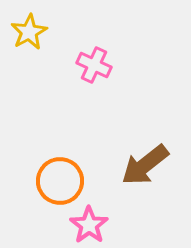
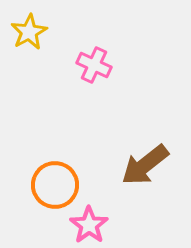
orange circle: moved 5 px left, 4 px down
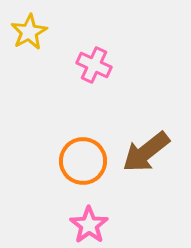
brown arrow: moved 1 px right, 13 px up
orange circle: moved 28 px right, 24 px up
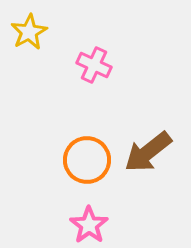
brown arrow: moved 2 px right
orange circle: moved 4 px right, 1 px up
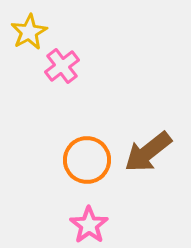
pink cross: moved 32 px left, 1 px down; rotated 28 degrees clockwise
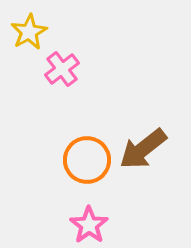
pink cross: moved 3 px down
brown arrow: moved 5 px left, 3 px up
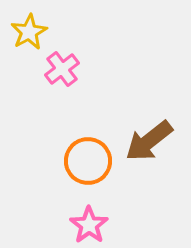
brown arrow: moved 6 px right, 8 px up
orange circle: moved 1 px right, 1 px down
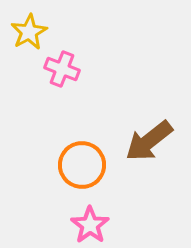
pink cross: rotated 32 degrees counterclockwise
orange circle: moved 6 px left, 4 px down
pink star: moved 1 px right
